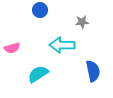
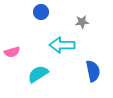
blue circle: moved 1 px right, 2 px down
pink semicircle: moved 4 px down
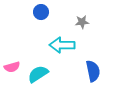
pink semicircle: moved 15 px down
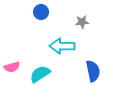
cyan arrow: moved 1 px down
cyan semicircle: moved 2 px right
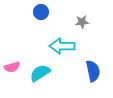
cyan semicircle: moved 1 px up
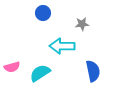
blue circle: moved 2 px right, 1 px down
gray star: moved 2 px down
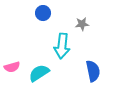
cyan arrow: rotated 85 degrees counterclockwise
cyan semicircle: moved 1 px left
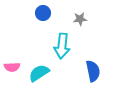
gray star: moved 2 px left, 5 px up
pink semicircle: rotated 14 degrees clockwise
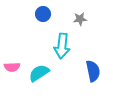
blue circle: moved 1 px down
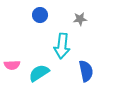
blue circle: moved 3 px left, 1 px down
pink semicircle: moved 2 px up
blue semicircle: moved 7 px left
